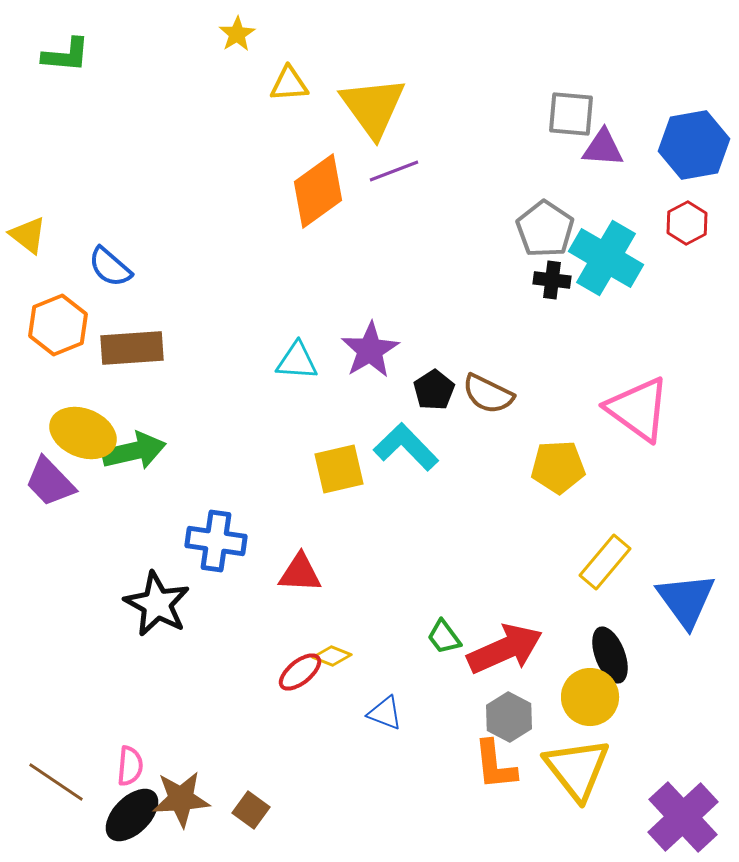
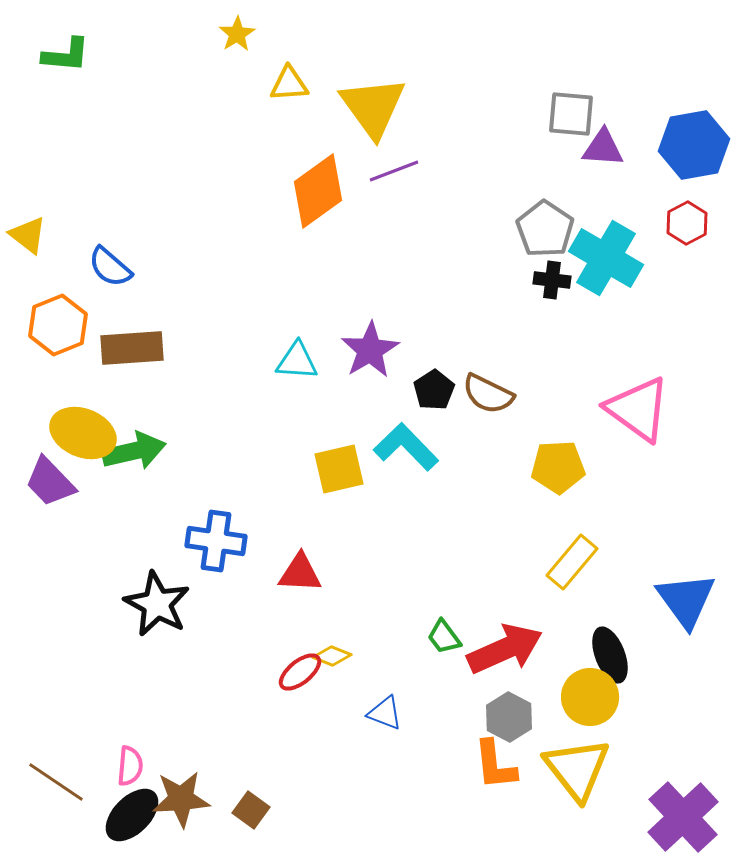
yellow rectangle at (605, 562): moved 33 px left
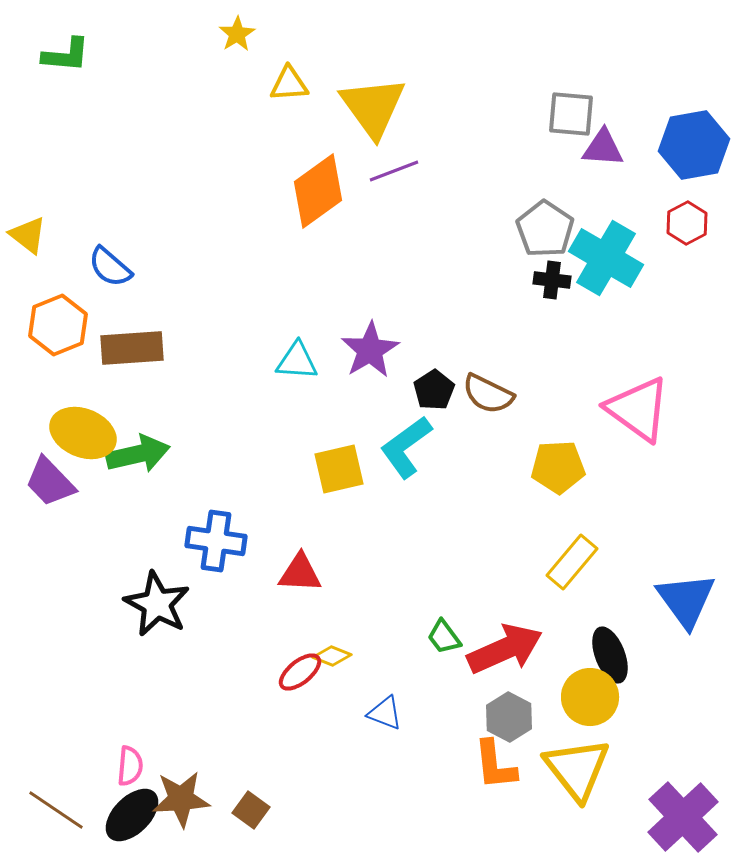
cyan L-shape at (406, 447): rotated 82 degrees counterclockwise
green arrow at (134, 451): moved 4 px right, 3 px down
brown line at (56, 782): moved 28 px down
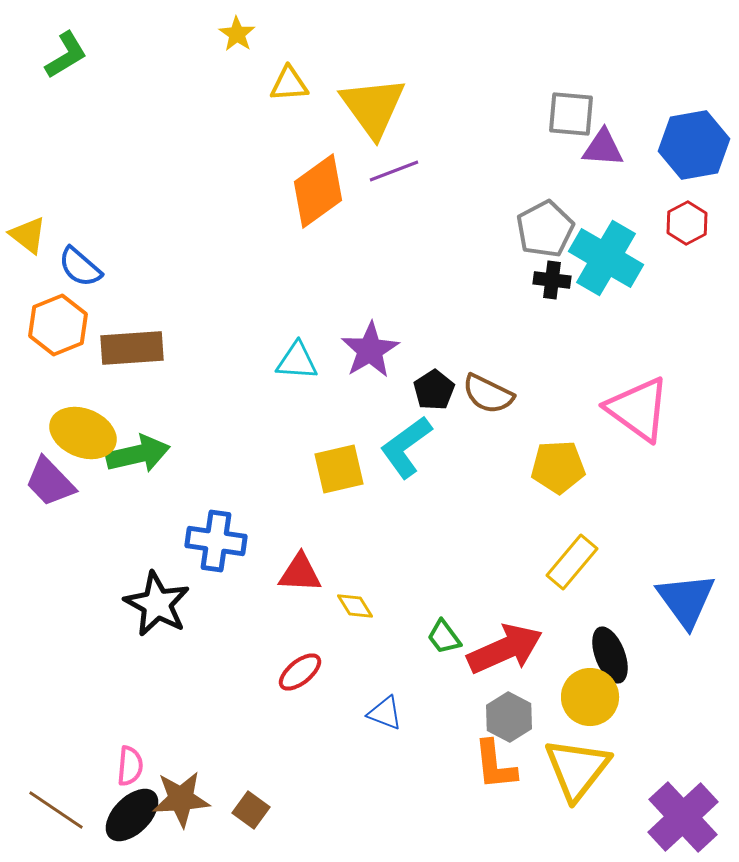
yellow star at (237, 34): rotated 6 degrees counterclockwise
green L-shape at (66, 55): rotated 36 degrees counterclockwise
gray pentagon at (545, 229): rotated 10 degrees clockwise
blue semicircle at (110, 267): moved 30 px left
yellow diamond at (332, 656): moved 23 px right, 50 px up; rotated 36 degrees clockwise
yellow triangle at (577, 769): rotated 16 degrees clockwise
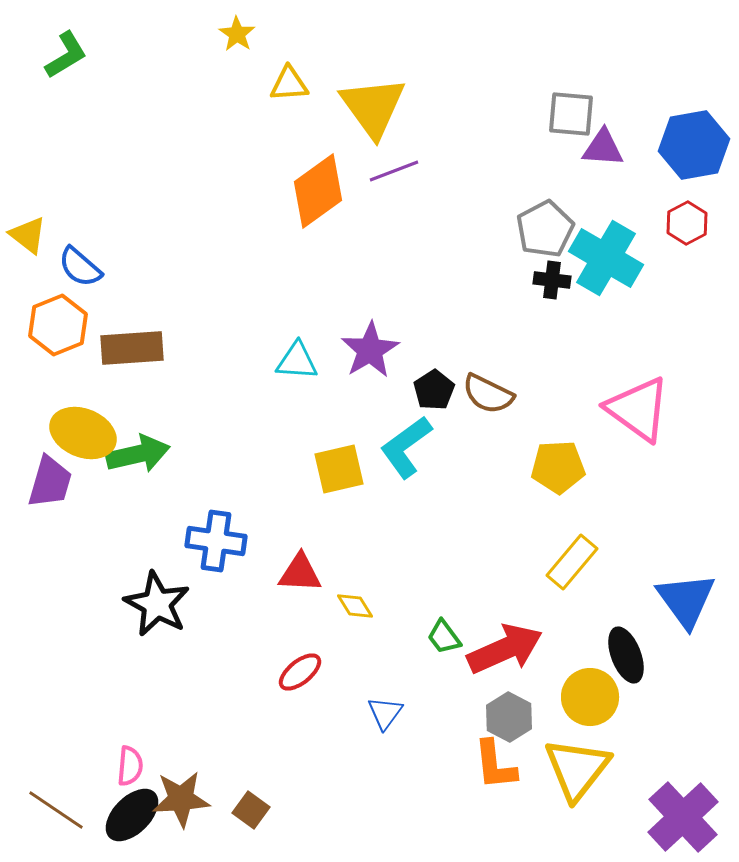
purple trapezoid at (50, 482): rotated 120 degrees counterclockwise
black ellipse at (610, 655): moved 16 px right
blue triangle at (385, 713): rotated 45 degrees clockwise
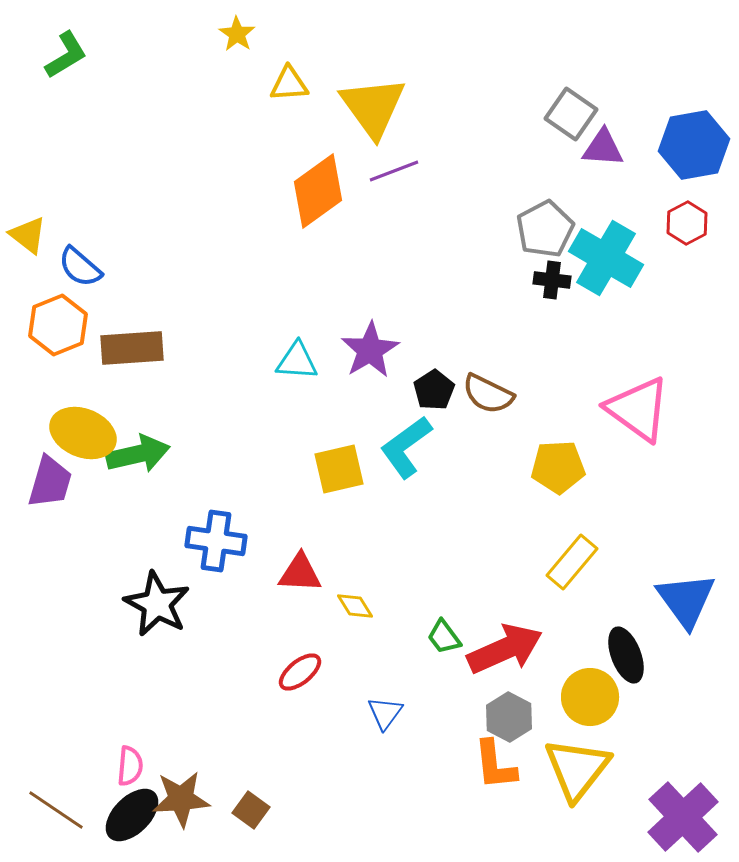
gray square at (571, 114): rotated 30 degrees clockwise
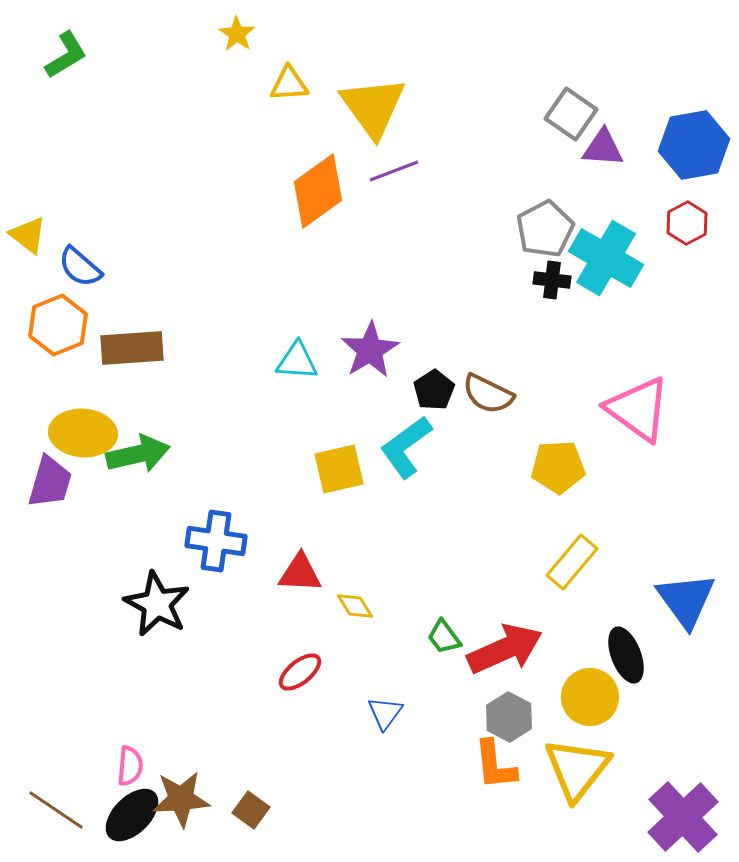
yellow ellipse at (83, 433): rotated 18 degrees counterclockwise
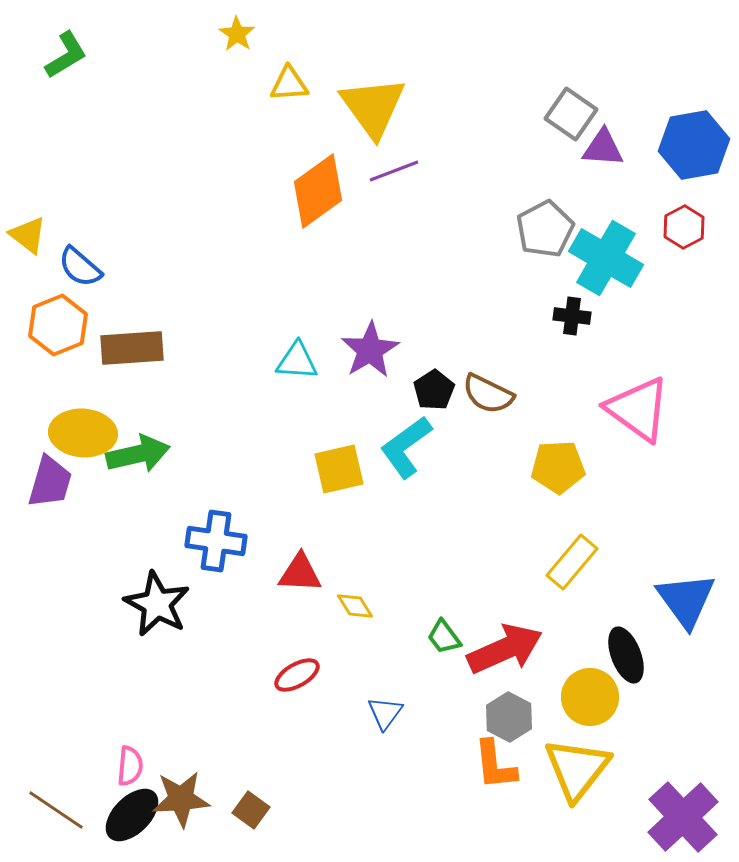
red hexagon at (687, 223): moved 3 px left, 4 px down
black cross at (552, 280): moved 20 px right, 36 px down
red ellipse at (300, 672): moved 3 px left, 3 px down; rotated 9 degrees clockwise
